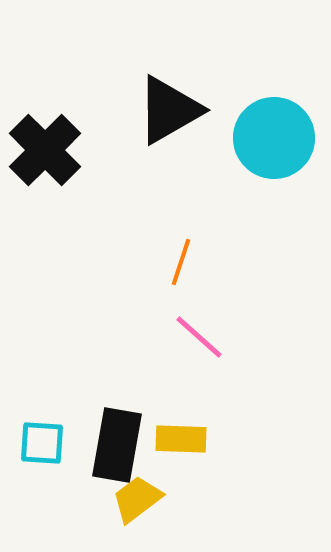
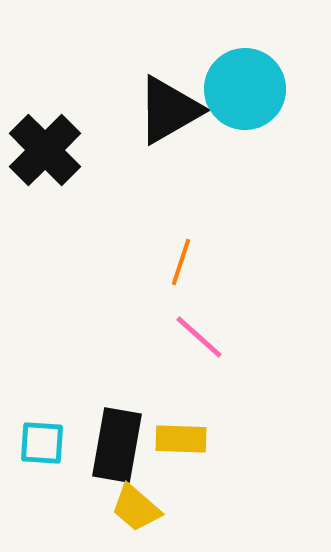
cyan circle: moved 29 px left, 49 px up
yellow trapezoid: moved 1 px left, 9 px down; rotated 102 degrees counterclockwise
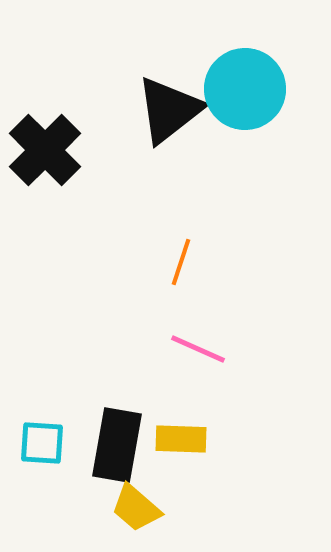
black triangle: rotated 8 degrees counterclockwise
pink line: moved 1 px left, 12 px down; rotated 18 degrees counterclockwise
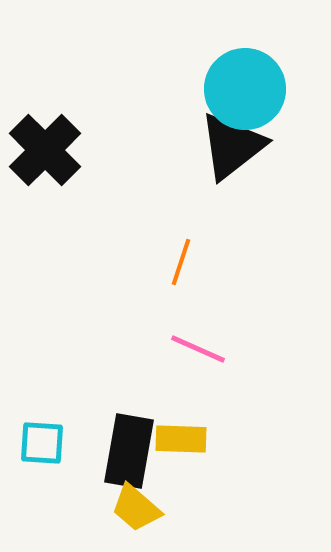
black triangle: moved 63 px right, 36 px down
black rectangle: moved 12 px right, 6 px down
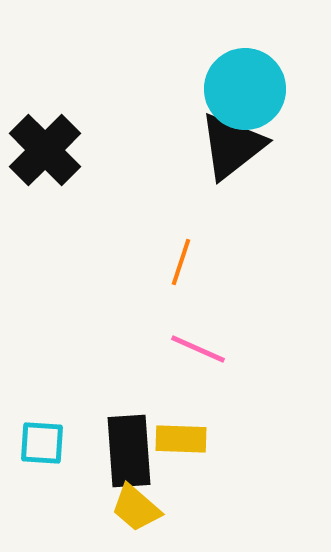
black rectangle: rotated 14 degrees counterclockwise
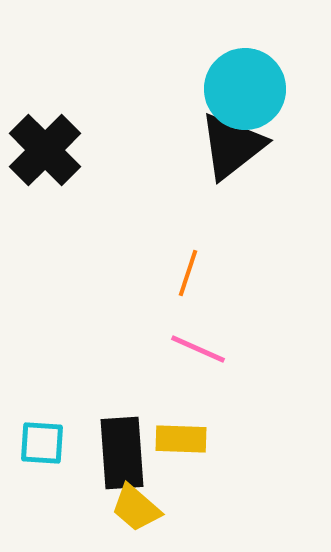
orange line: moved 7 px right, 11 px down
black rectangle: moved 7 px left, 2 px down
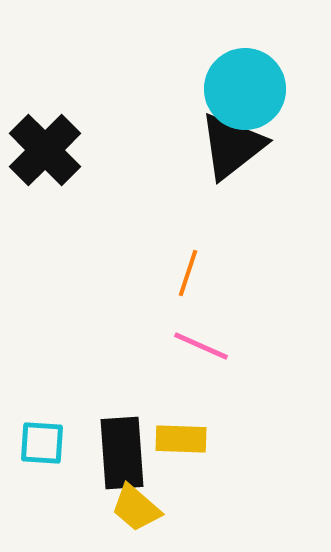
pink line: moved 3 px right, 3 px up
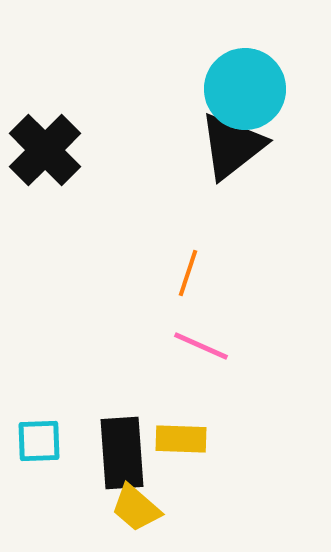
cyan square: moved 3 px left, 2 px up; rotated 6 degrees counterclockwise
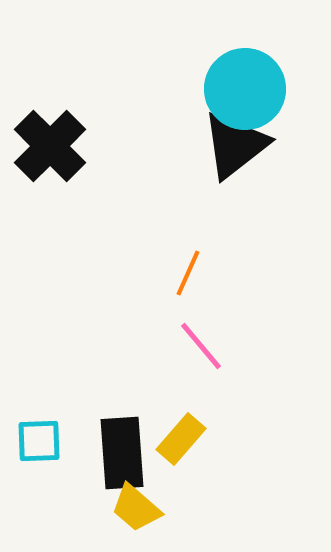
black triangle: moved 3 px right, 1 px up
black cross: moved 5 px right, 4 px up
orange line: rotated 6 degrees clockwise
pink line: rotated 26 degrees clockwise
yellow rectangle: rotated 51 degrees counterclockwise
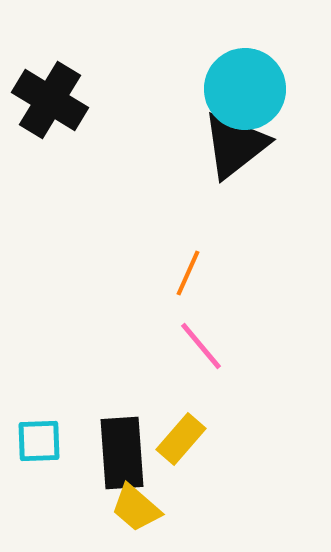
black cross: moved 46 px up; rotated 14 degrees counterclockwise
